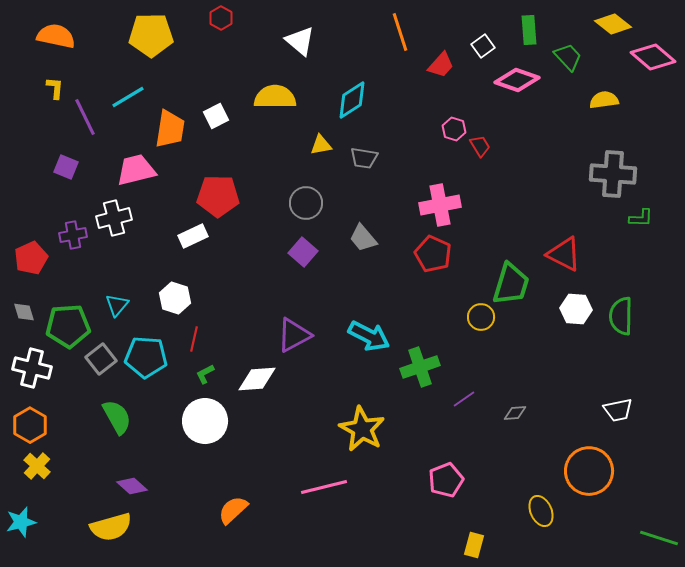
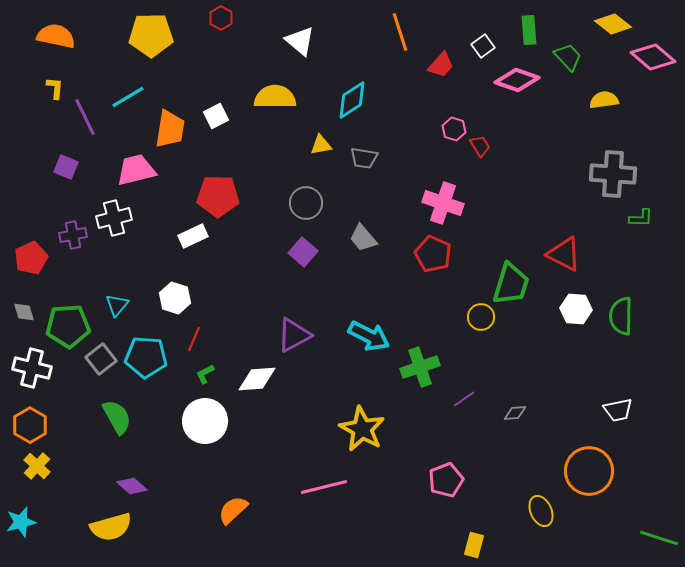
pink cross at (440, 205): moved 3 px right, 2 px up; rotated 30 degrees clockwise
red line at (194, 339): rotated 10 degrees clockwise
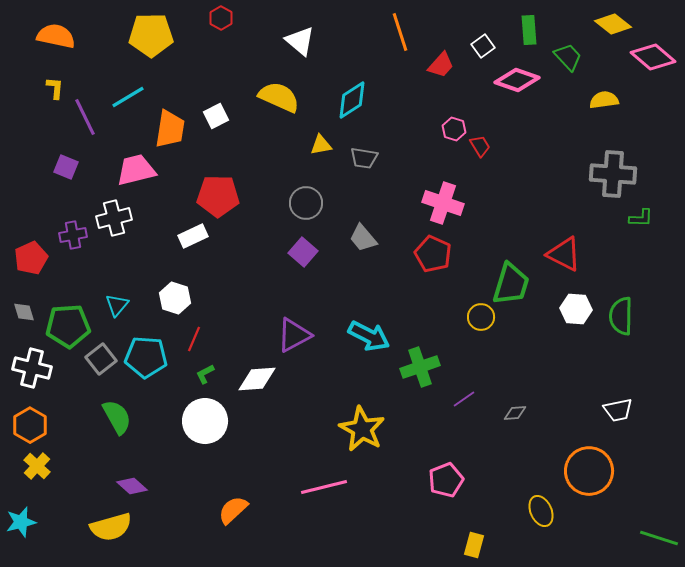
yellow semicircle at (275, 97): moved 4 px right; rotated 24 degrees clockwise
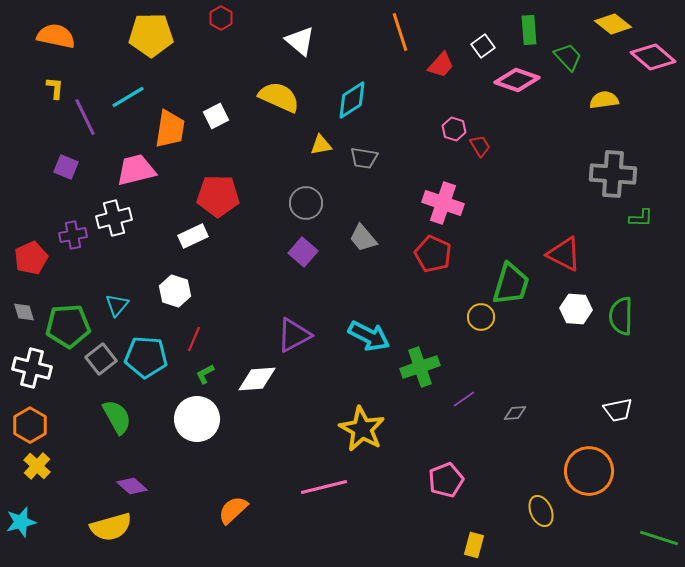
white hexagon at (175, 298): moved 7 px up
white circle at (205, 421): moved 8 px left, 2 px up
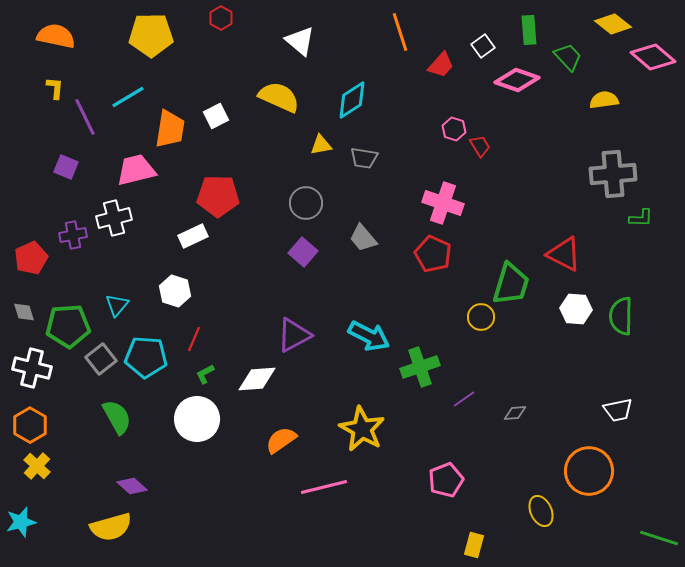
gray cross at (613, 174): rotated 9 degrees counterclockwise
orange semicircle at (233, 510): moved 48 px right, 70 px up; rotated 8 degrees clockwise
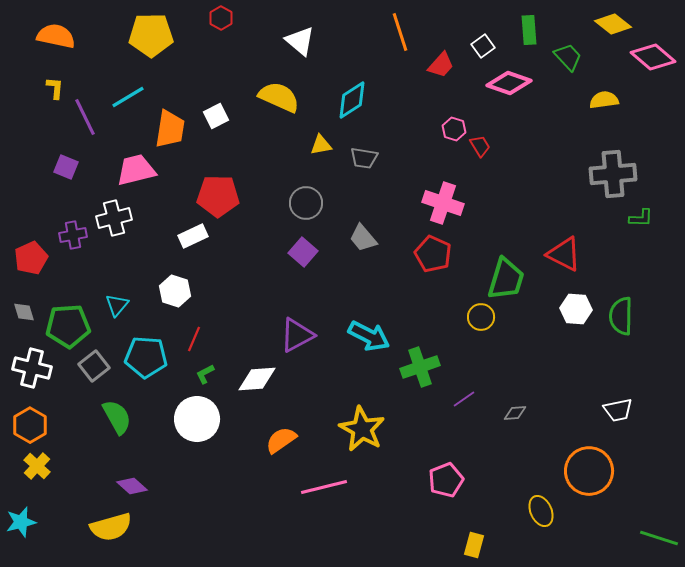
pink diamond at (517, 80): moved 8 px left, 3 px down
green trapezoid at (511, 284): moved 5 px left, 5 px up
purple triangle at (294, 335): moved 3 px right
gray square at (101, 359): moved 7 px left, 7 px down
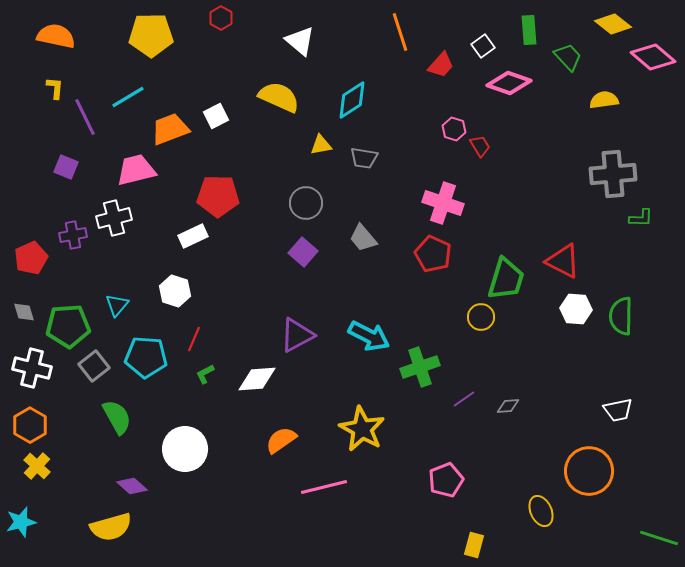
orange trapezoid at (170, 129): rotated 120 degrees counterclockwise
red triangle at (564, 254): moved 1 px left, 7 px down
gray diamond at (515, 413): moved 7 px left, 7 px up
white circle at (197, 419): moved 12 px left, 30 px down
